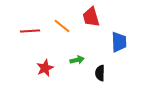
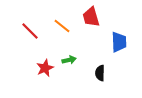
red line: rotated 48 degrees clockwise
green arrow: moved 8 px left
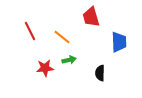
orange line: moved 11 px down
red line: rotated 18 degrees clockwise
red star: rotated 18 degrees clockwise
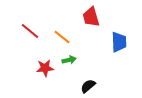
red line: rotated 24 degrees counterclockwise
black semicircle: moved 12 px left, 13 px down; rotated 49 degrees clockwise
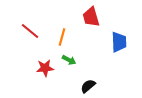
orange line: rotated 66 degrees clockwise
green arrow: rotated 40 degrees clockwise
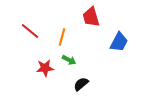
blue trapezoid: rotated 30 degrees clockwise
black semicircle: moved 7 px left, 2 px up
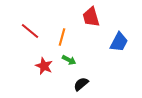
red star: moved 1 px left, 2 px up; rotated 30 degrees clockwise
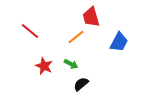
orange line: moved 14 px right; rotated 36 degrees clockwise
green arrow: moved 2 px right, 4 px down
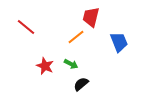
red trapezoid: rotated 30 degrees clockwise
red line: moved 4 px left, 4 px up
blue trapezoid: rotated 50 degrees counterclockwise
red star: moved 1 px right
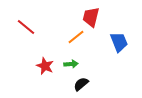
green arrow: rotated 32 degrees counterclockwise
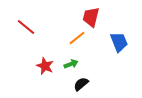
orange line: moved 1 px right, 1 px down
green arrow: rotated 16 degrees counterclockwise
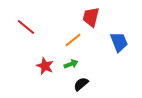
orange line: moved 4 px left, 2 px down
